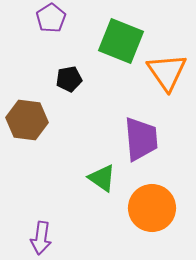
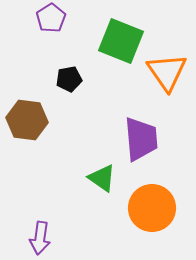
purple arrow: moved 1 px left
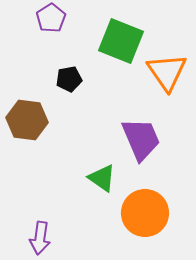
purple trapezoid: rotated 18 degrees counterclockwise
orange circle: moved 7 px left, 5 px down
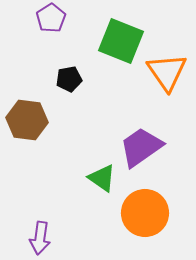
purple trapezoid: moved 8 px down; rotated 102 degrees counterclockwise
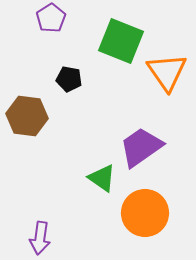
black pentagon: rotated 20 degrees clockwise
brown hexagon: moved 4 px up
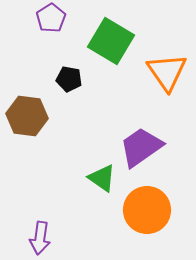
green square: moved 10 px left; rotated 9 degrees clockwise
orange circle: moved 2 px right, 3 px up
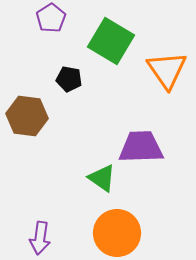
orange triangle: moved 2 px up
purple trapezoid: rotated 33 degrees clockwise
orange circle: moved 30 px left, 23 px down
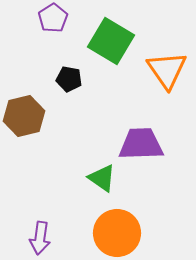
purple pentagon: moved 2 px right
brown hexagon: moved 3 px left; rotated 21 degrees counterclockwise
purple trapezoid: moved 3 px up
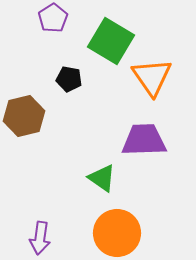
orange triangle: moved 15 px left, 7 px down
purple trapezoid: moved 3 px right, 4 px up
